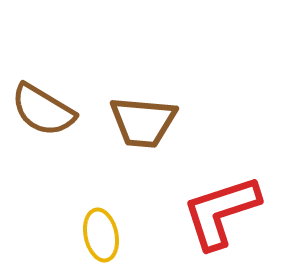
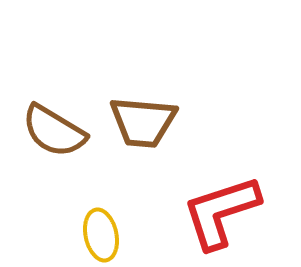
brown semicircle: moved 11 px right, 21 px down
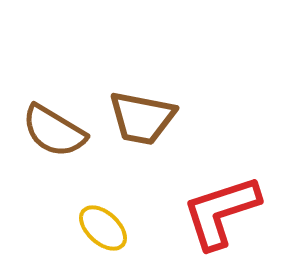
brown trapezoid: moved 1 px left, 4 px up; rotated 6 degrees clockwise
yellow ellipse: moved 2 px right, 7 px up; rotated 36 degrees counterclockwise
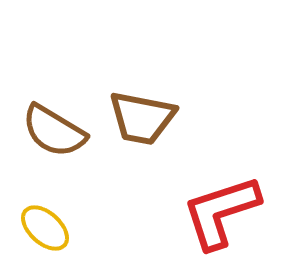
yellow ellipse: moved 58 px left
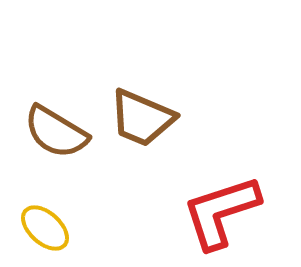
brown trapezoid: rotated 12 degrees clockwise
brown semicircle: moved 2 px right, 1 px down
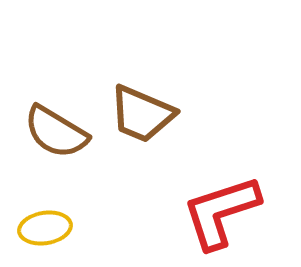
brown trapezoid: moved 4 px up
yellow ellipse: rotated 51 degrees counterclockwise
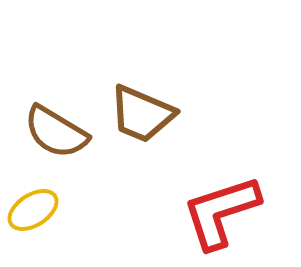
yellow ellipse: moved 12 px left, 18 px up; rotated 24 degrees counterclockwise
